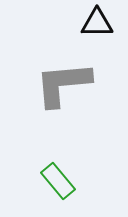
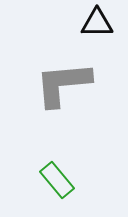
green rectangle: moved 1 px left, 1 px up
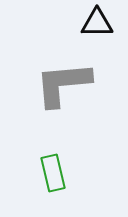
green rectangle: moved 4 px left, 7 px up; rotated 27 degrees clockwise
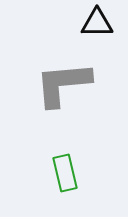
green rectangle: moved 12 px right
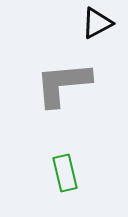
black triangle: rotated 28 degrees counterclockwise
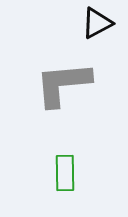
green rectangle: rotated 12 degrees clockwise
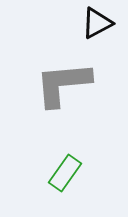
green rectangle: rotated 36 degrees clockwise
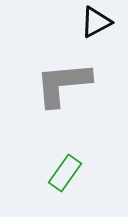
black triangle: moved 1 px left, 1 px up
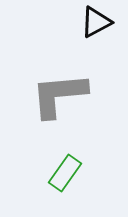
gray L-shape: moved 4 px left, 11 px down
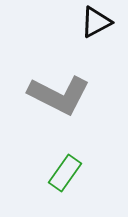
gray L-shape: rotated 148 degrees counterclockwise
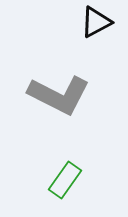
green rectangle: moved 7 px down
